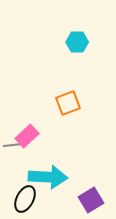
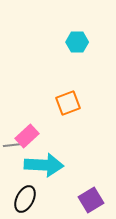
cyan arrow: moved 4 px left, 12 px up
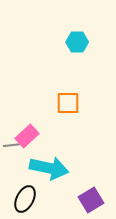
orange square: rotated 20 degrees clockwise
cyan arrow: moved 5 px right, 3 px down; rotated 9 degrees clockwise
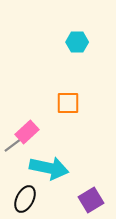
pink rectangle: moved 4 px up
gray line: rotated 30 degrees counterclockwise
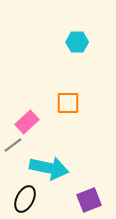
pink rectangle: moved 10 px up
purple square: moved 2 px left; rotated 10 degrees clockwise
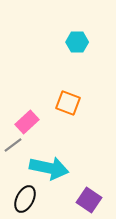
orange square: rotated 20 degrees clockwise
purple square: rotated 35 degrees counterclockwise
